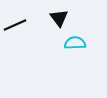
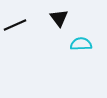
cyan semicircle: moved 6 px right, 1 px down
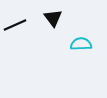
black triangle: moved 6 px left
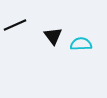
black triangle: moved 18 px down
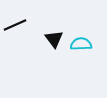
black triangle: moved 1 px right, 3 px down
